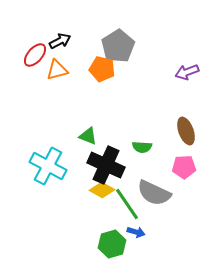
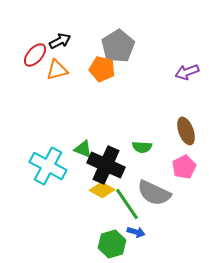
green triangle: moved 5 px left, 13 px down
pink pentagon: rotated 25 degrees counterclockwise
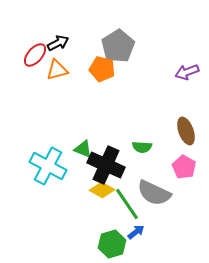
black arrow: moved 2 px left, 2 px down
pink pentagon: rotated 15 degrees counterclockwise
blue arrow: rotated 54 degrees counterclockwise
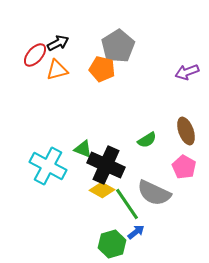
green semicircle: moved 5 px right, 7 px up; rotated 36 degrees counterclockwise
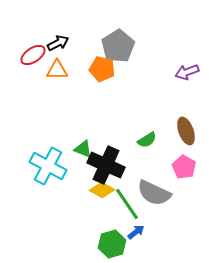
red ellipse: moved 2 px left; rotated 15 degrees clockwise
orange triangle: rotated 15 degrees clockwise
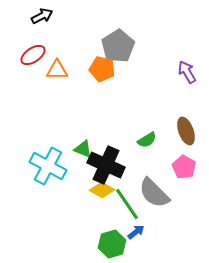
black arrow: moved 16 px left, 27 px up
purple arrow: rotated 80 degrees clockwise
gray semicircle: rotated 20 degrees clockwise
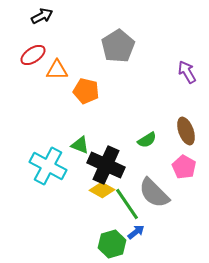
orange pentagon: moved 16 px left, 22 px down
green triangle: moved 3 px left, 4 px up
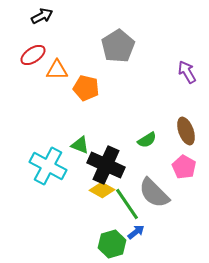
orange pentagon: moved 3 px up
